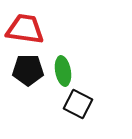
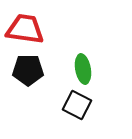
green ellipse: moved 20 px right, 2 px up
black square: moved 1 px left, 1 px down
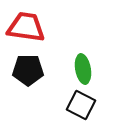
red trapezoid: moved 1 px right, 2 px up
black square: moved 4 px right
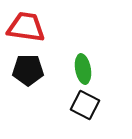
black square: moved 4 px right
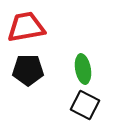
red trapezoid: rotated 18 degrees counterclockwise
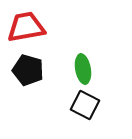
black pentagon: rotated 16 degrees clockwise
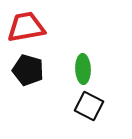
green ellipse: rotated 8 degrees clockwise
black square: moved 4 px right, 1 px down
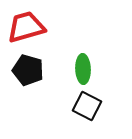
red trapezoid: rotated 6 degrees counterclockwise
black square: moved 2 px left
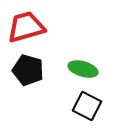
green ellipse: rotated 72 degrees counterclockwise
